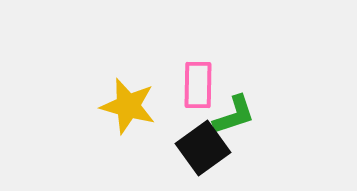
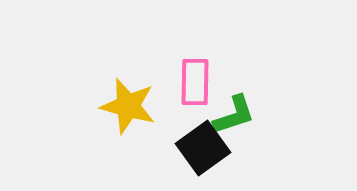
pink rectangle: moved 3 px left, 3 px up
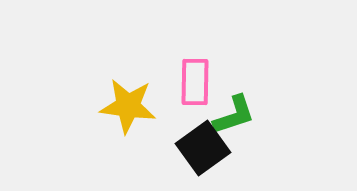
yellow star: rotated 8 degrees counterclockwise
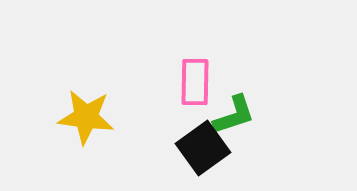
yellow star: moved 42 px left, 11 px down
